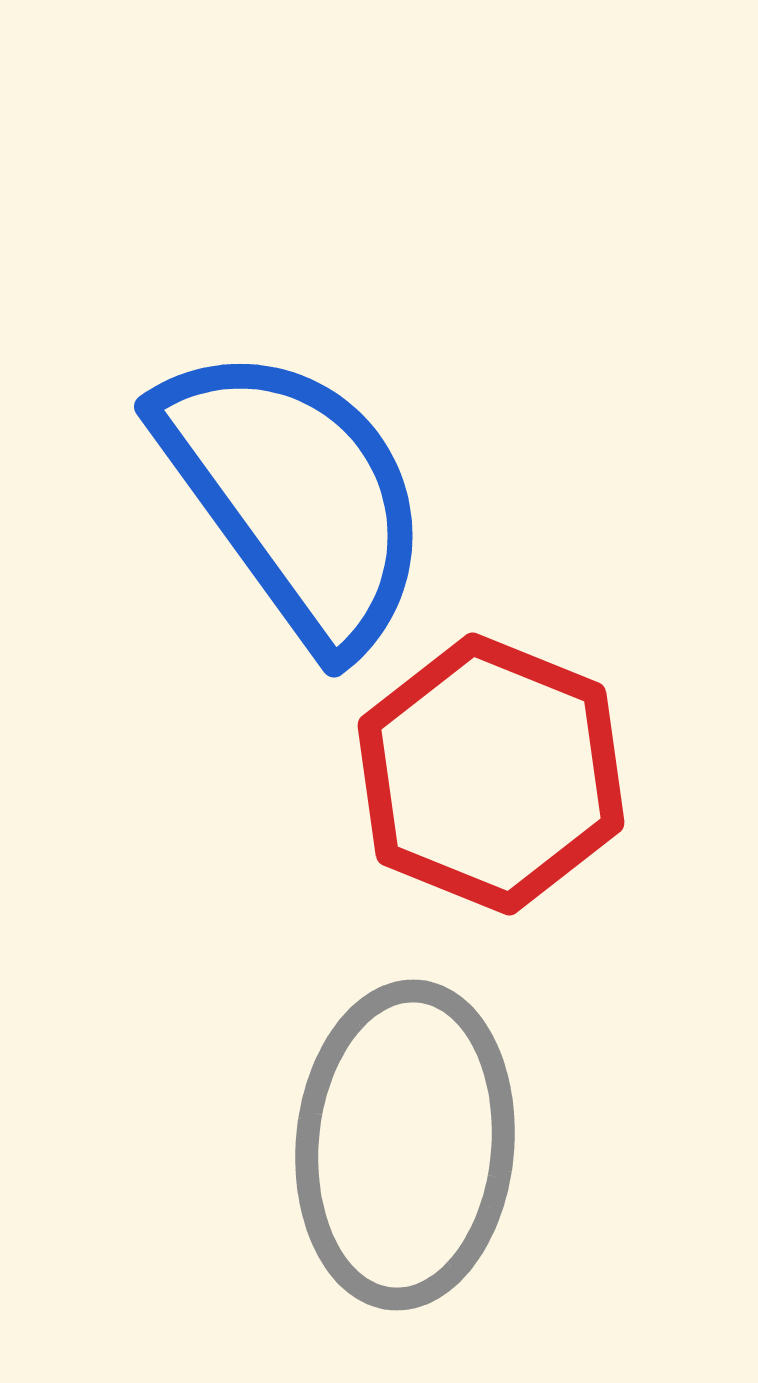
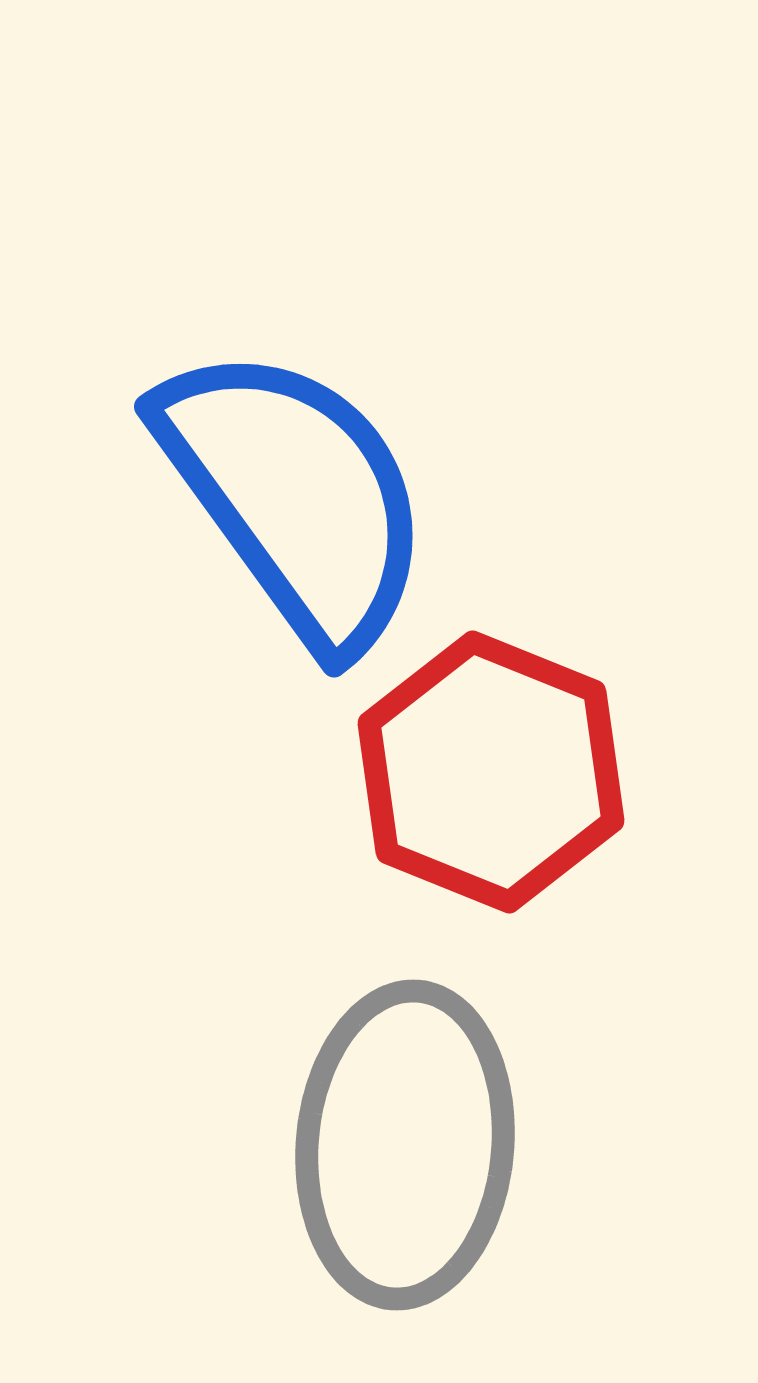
red hexagon: moved 2 px up
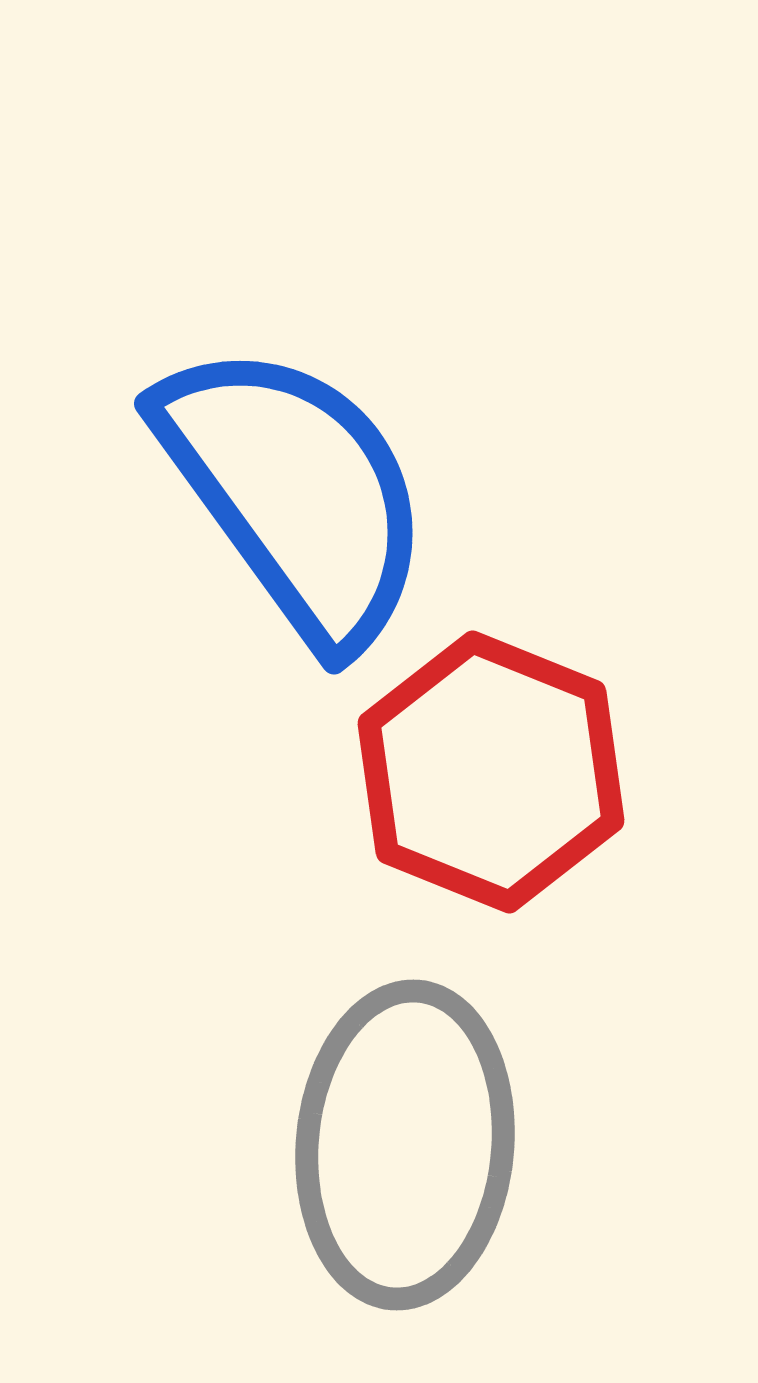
blue semicircle: moved 3 px up
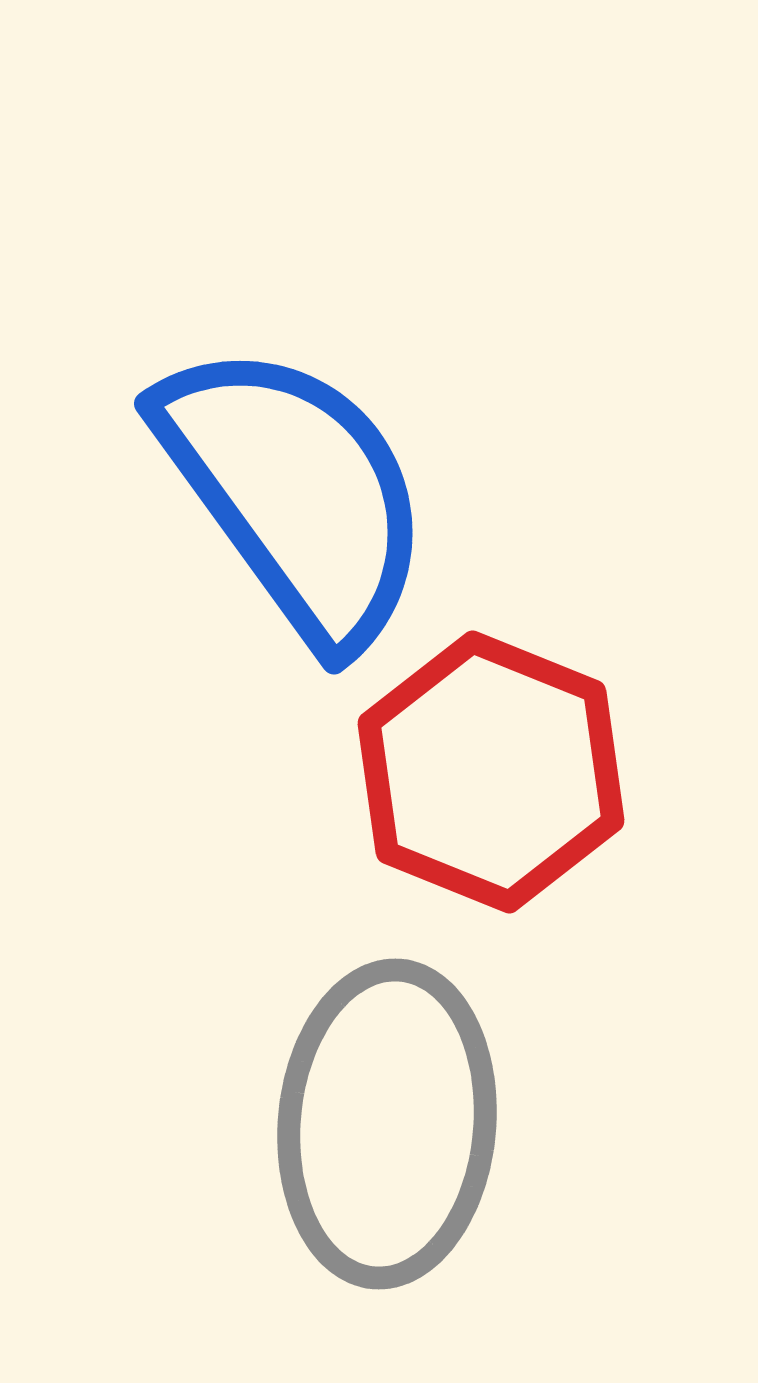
gray ellipse: moved 18 px left, 21 px up
